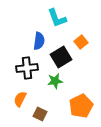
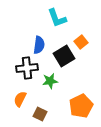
blue semicircle: moved 4 px down
black square: moved 3 px right, 1 px up
green star: moved 5 px left
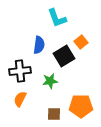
black cross: moved 7 px left, 3 px down
orange pentagon: rotated 25 degrees clockwise
brown square: moved 14 px right; rotated 24 degrees counterclockwise
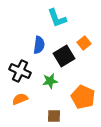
orange square: moved 3 px right, 1 px down
black cross: rotated 30 degrees clockwise
orange semicircle: rotated 42 degrees clockwise
orange pentagon: moved 2 px right, 9 px up; rotated 25 degrees clockwise
brown square: moved 2 px down
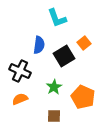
green star: moved 4 px right, 6 px down; rotated 21 degrees counterclockwise
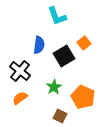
cyan L-shape: moved 2 px up
black cross: rotated 15 degrees clockwise
orange semicircle: moved 1 px up; rotated 14 degrees counterclockwise
brown square: moved 6 px right; rotated 24 degrees clockwise
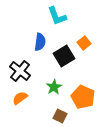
blue semicircle: moved 1 px right, 3 px up
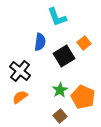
cyan L-shape: moved 1 px down
green star: moved 6 px right, 3 px down
orange semicircle: moved 1 px up
brown square: rotated 24 degrees clockwise
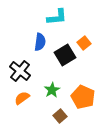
cyan L-shape: rotated 75 degrees counterclockwise
black square: moved 1 px right, 1 px up
green star: moved 8 px left
orange semicircle: moved 2 px right, 1 px down
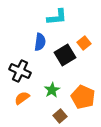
black cross: rotated 15 degrees counterclockwise
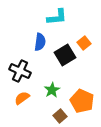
orange pentagon: moved 1 px left, 4 px down
